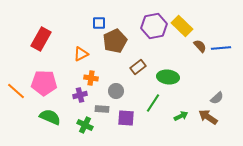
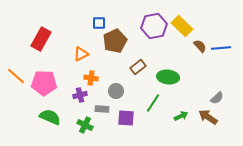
orange line: moved 15 px up
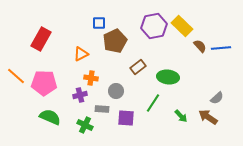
green arrow: rotated 72 degrees clockwise
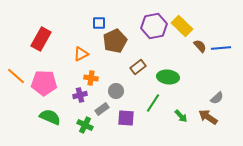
gray rectangle: rotated 40 degrees counterclockwise
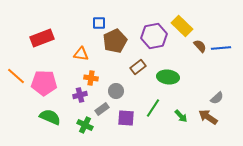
purple hexagon: moved 10 px down
red rectangle: moved 1 px right, 1 px up; rotated 40 degrees clockwise
orange triangle: rotated 35 degrees clockwise
green line: moved 5 px down
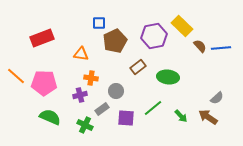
green line: rotated 18 degrees clockwise
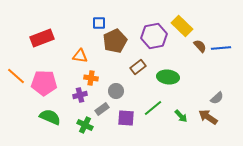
orange triangle: moved 1 px left, 2 px down
